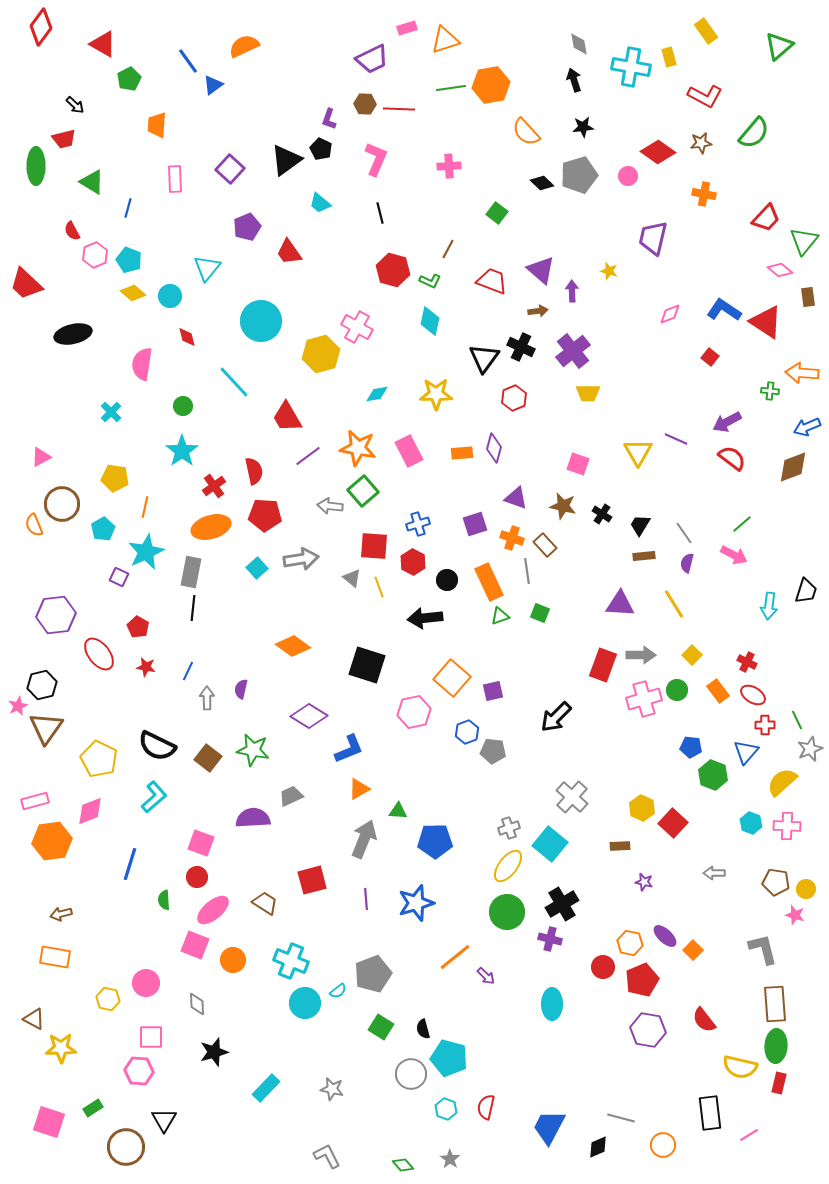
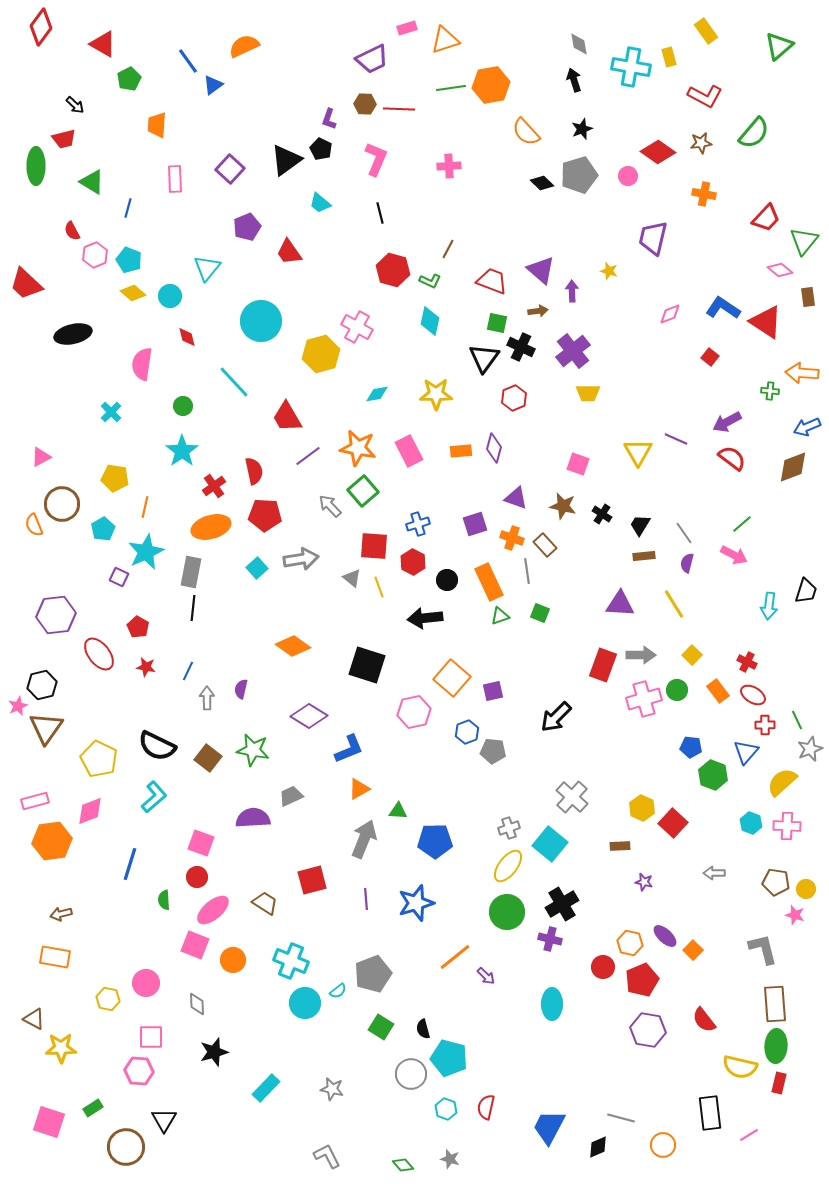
black star at (583, 127): moved 1 px left, 2 px down; rotated 15 degrees counterclockwise
green square at (497, 213): moved 110 px down; rotated 25 degrees counterclockwise
blue L-shape at (724, 310): moved 1 px left, 2 px up
orange rectangle at (462, 453): moved 1 px left, 2 px up
gray arrow at (330, 506): rotated 40 degrees clockwise
gray star at (450, 1159): rotated 18 degrees counterclockwise
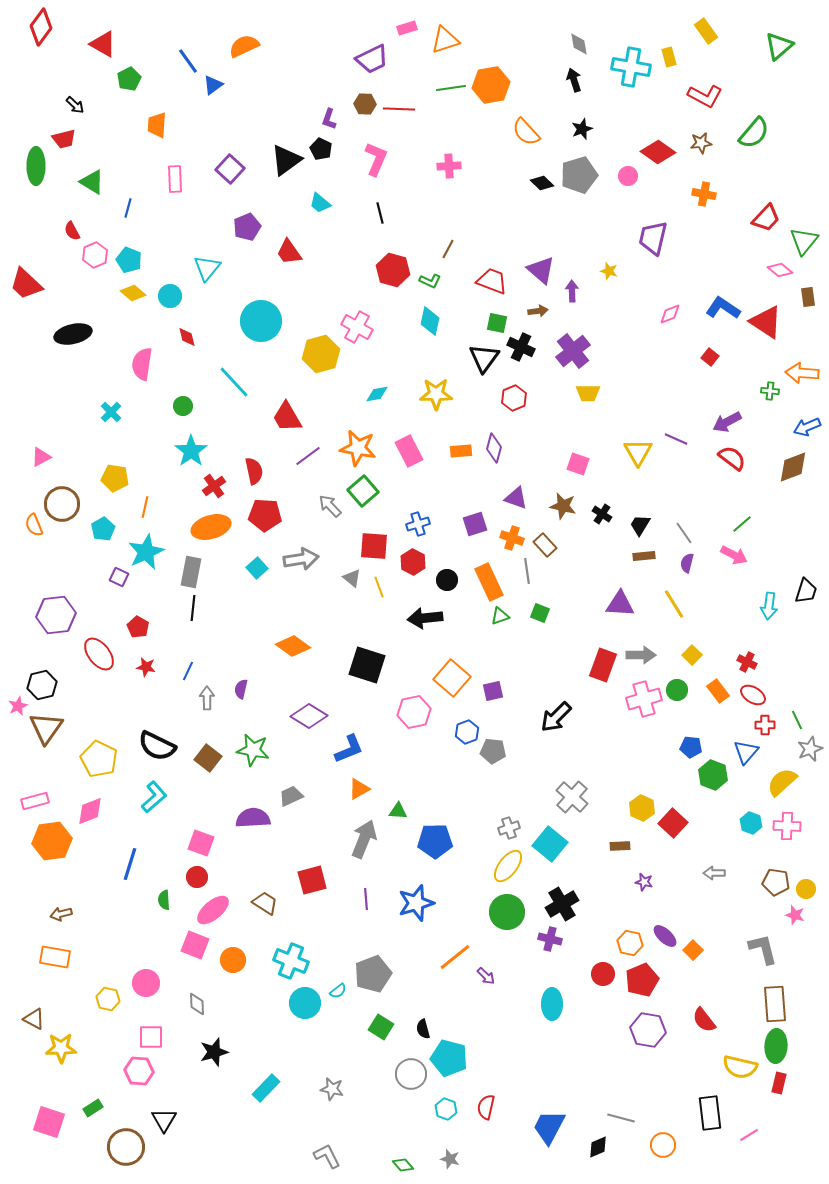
cyan star at (182, 451): moved 9 px right
red circle at (603, 967): moved 7 px down
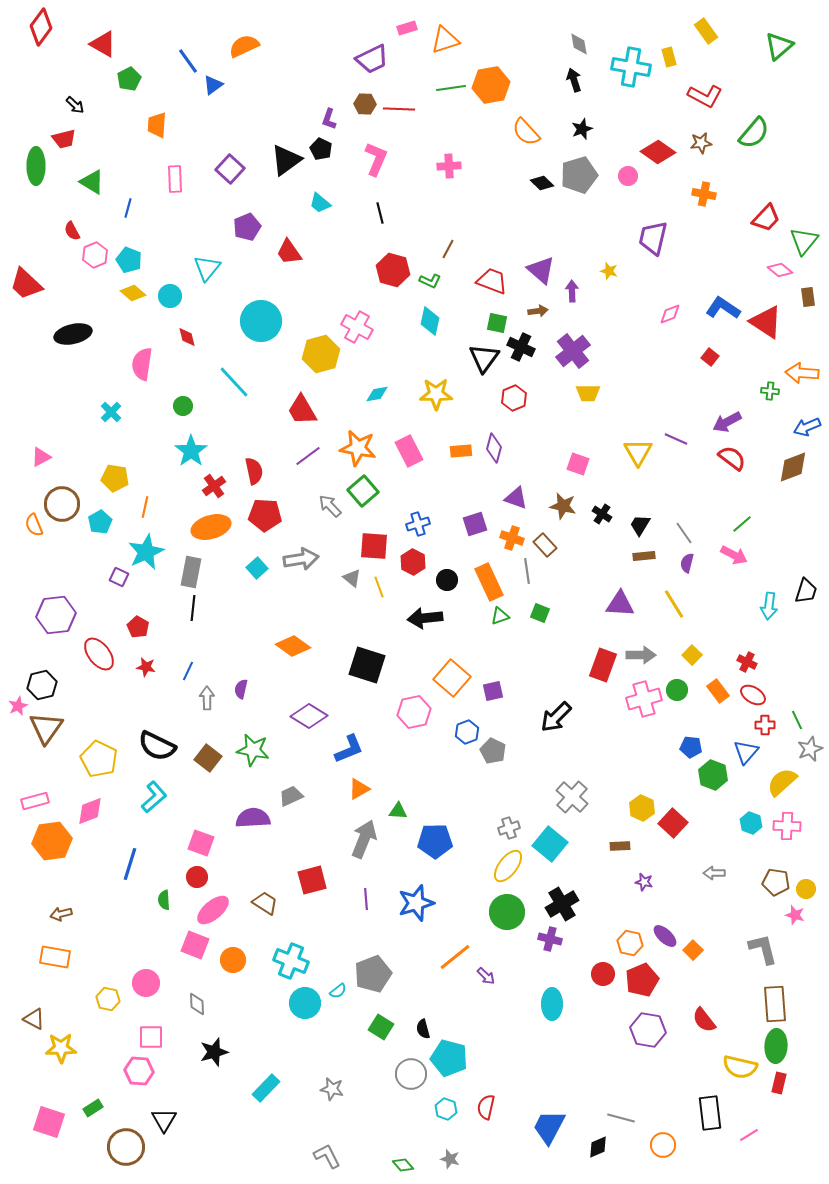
red trapezoid at (287, 417): moved 15 px right, 7 px up
cyan pentagon at (103, 529): moved 3 px left, 7 px up
gray pentagon at (493, 751): rotated 20 degrees clockwise
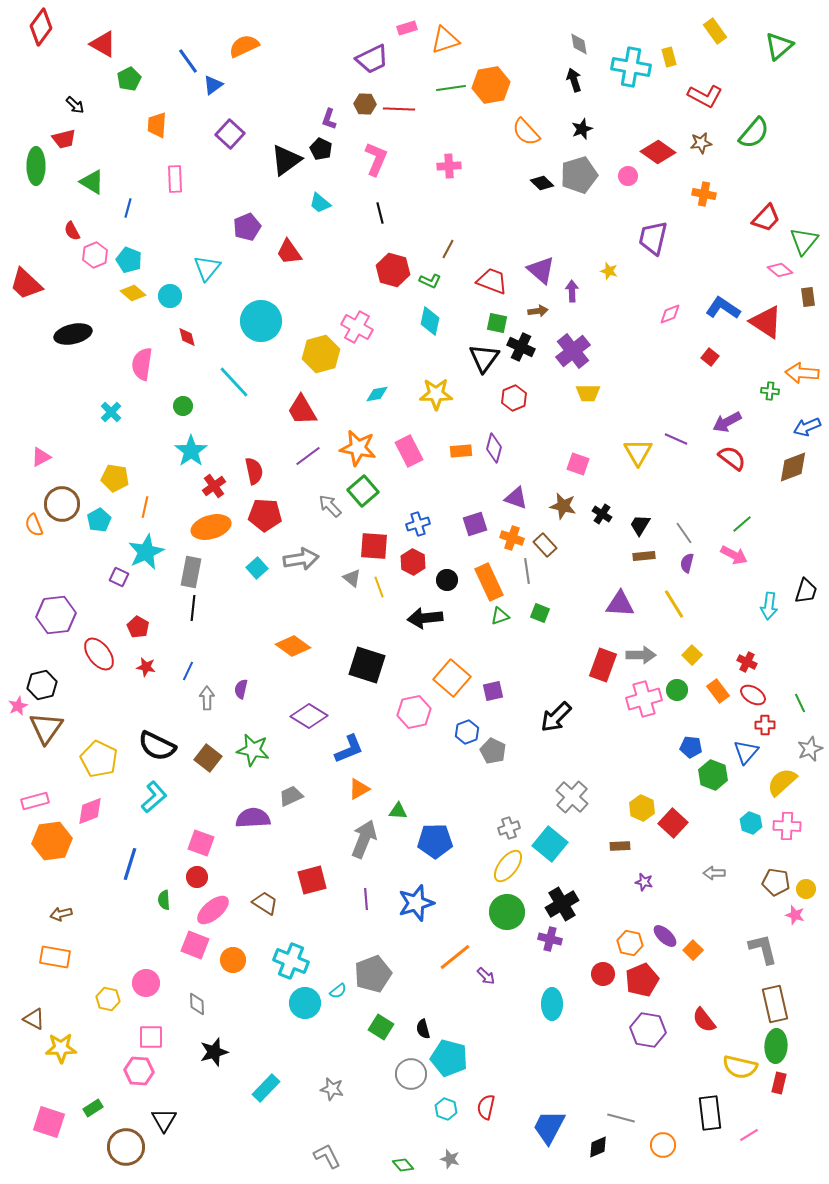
yellow rectangle at (706, 31): moved 9 px right
purple square at (230, 169): moved 35 px up
cyan pentagon at (100, 522): moved 1 px left, 2 px up
green line at (797, 720): moved 3 px right, 17 px up
brown rectangle at (775, 1004): rotated 9 degrees counterclockwise
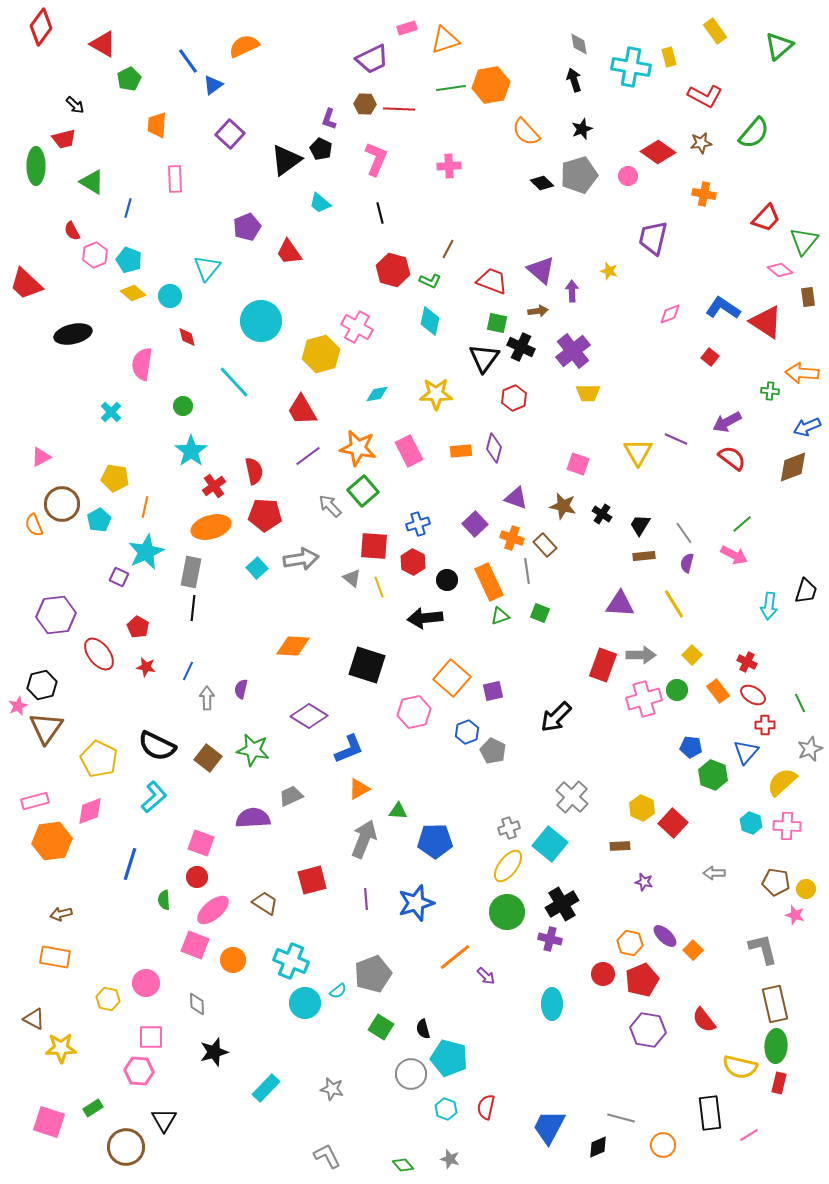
purple square at (475, 524): rotated 25 degrees counterclockwise
orange diamond at (293, 646): rotated 32 degrees counterclockwise
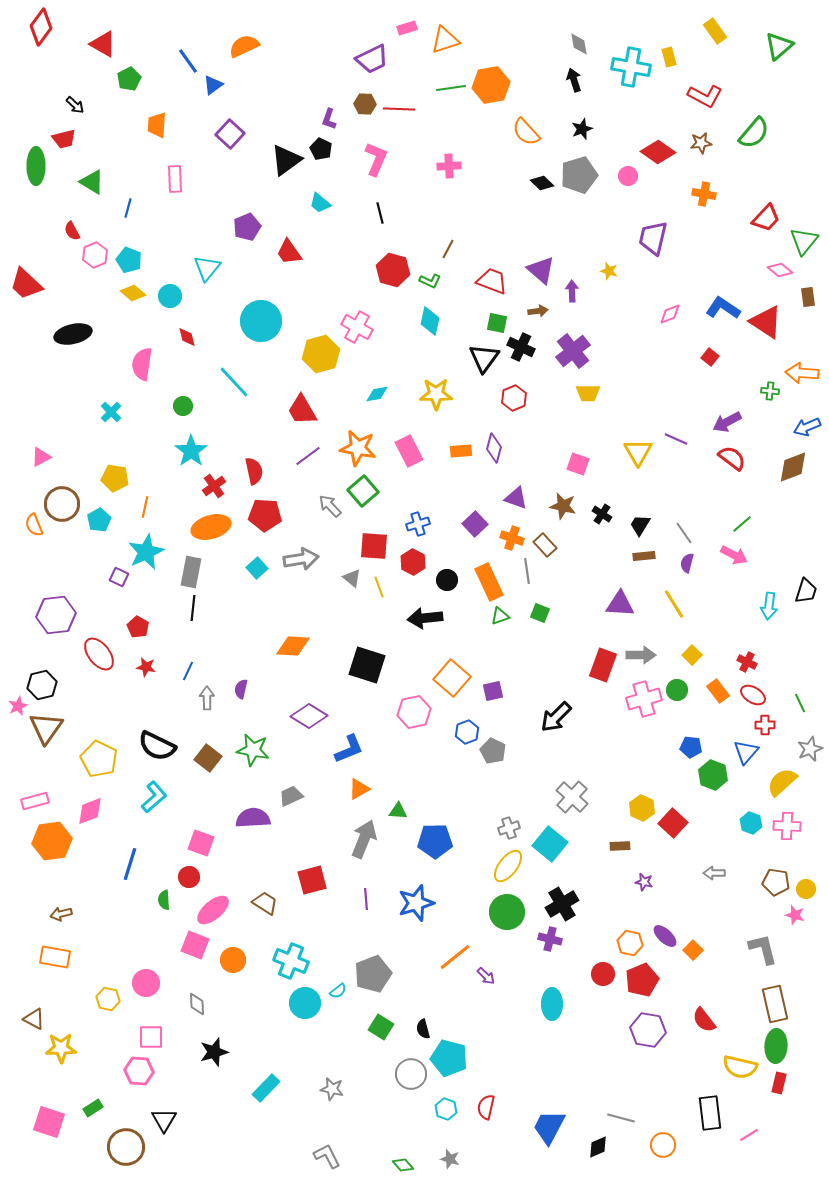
red circle at (197, 877): moved 8 px left
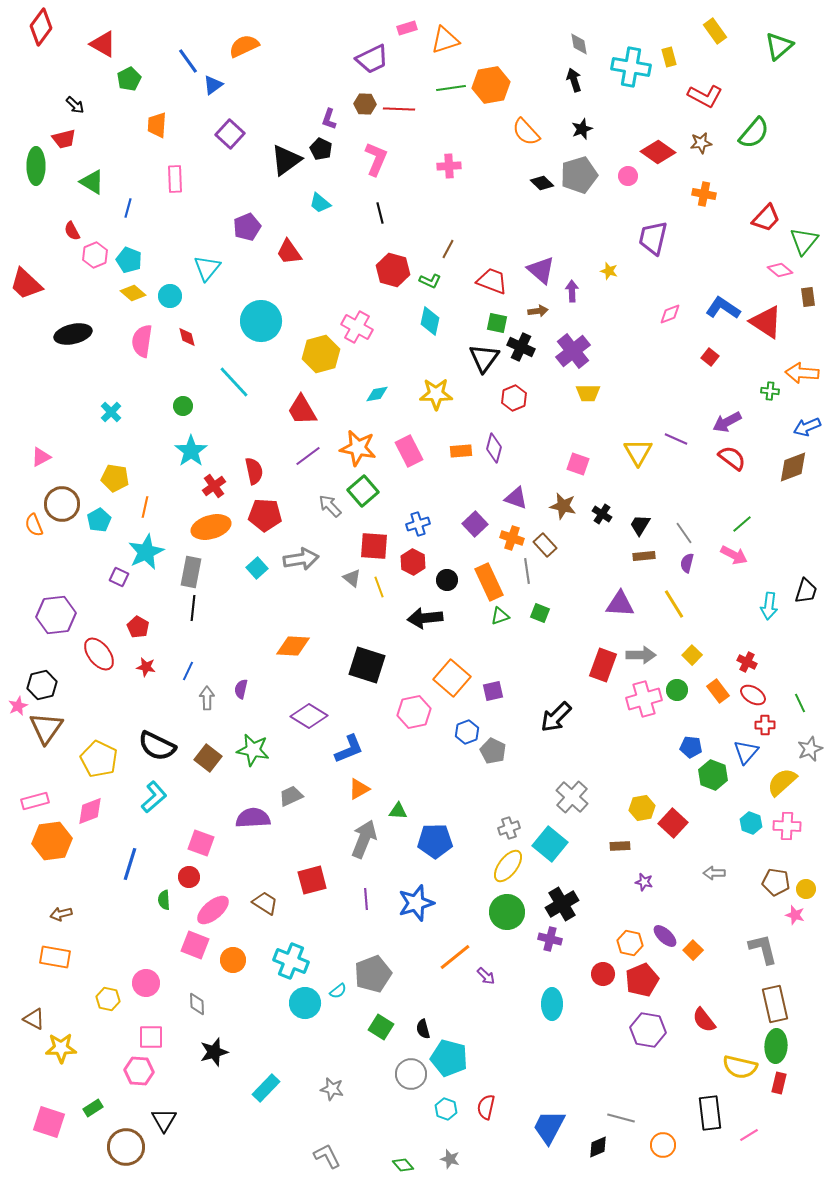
pink semicircle at (142, 364): moved 23 px up
yellow hexagon at (642, 808): rotated 25 degrees clockwise
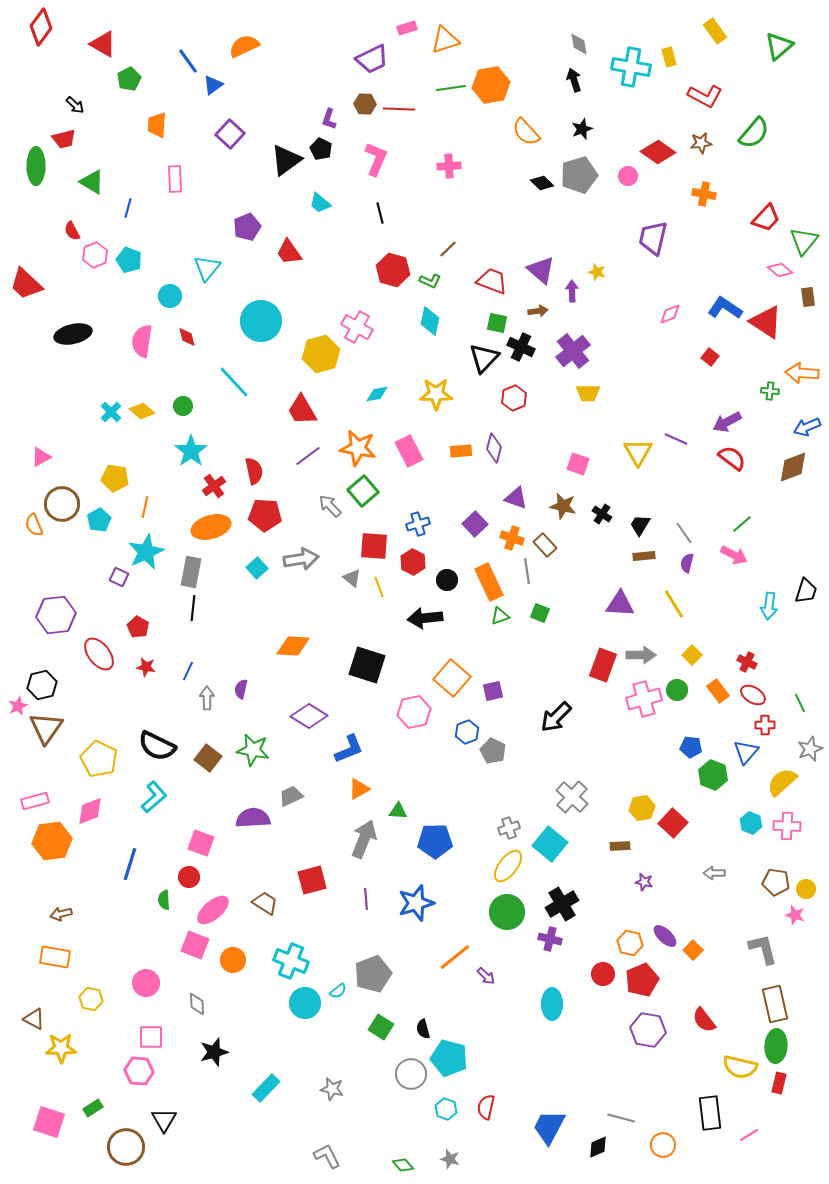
brown line at (448, 249): rotated 18 degrees clockwise
yellow star at (609, 271): moved 12 px left, 1 px down
yellow diamond at (133, 293): moved 9 px right, 118 px down
blue L-shape at (723, 308): moved 2 px right
black triangle at (484, 358): rotated 8 degrees clockwise
yellow hexagon at (108, 999): moved 17 px left
